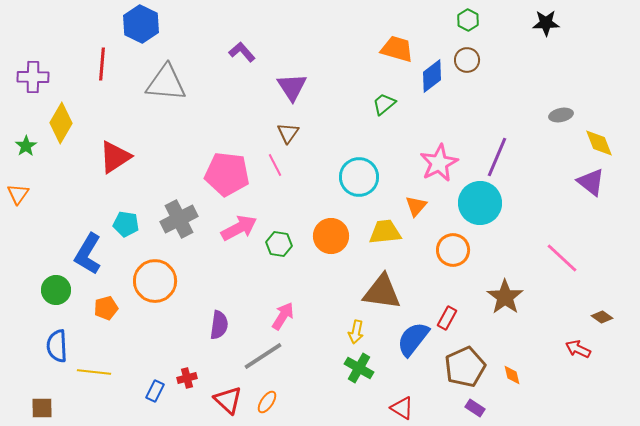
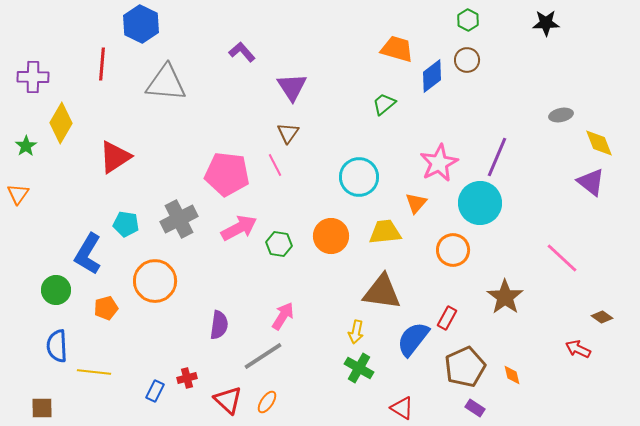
orange triangle at (416, 206): moved 3 px up
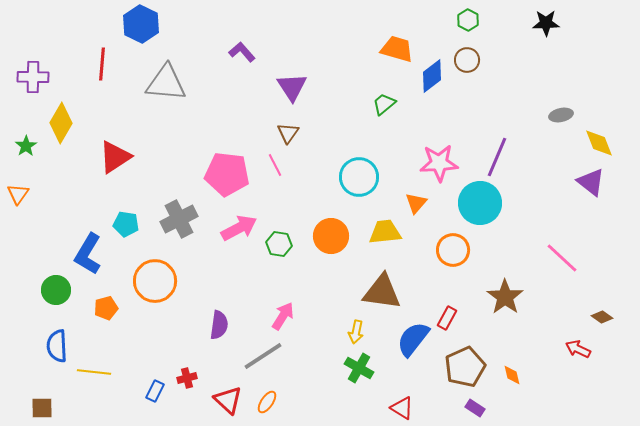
pink star at (439, 163): rotated 24 degrees clockwise
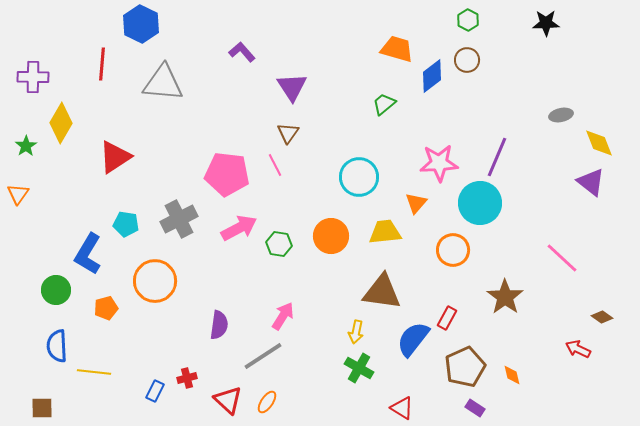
gray triangle at (166, 83): moved 3 px left
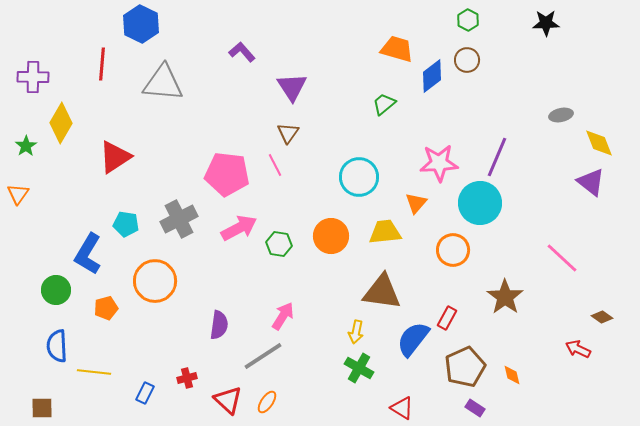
blue rectangle at (155, 391): moved 10 px left, 2 px down
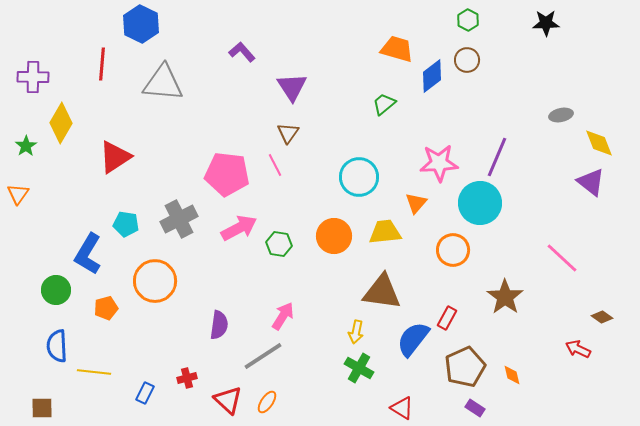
orange circle at (331, 236): moved 3 px right
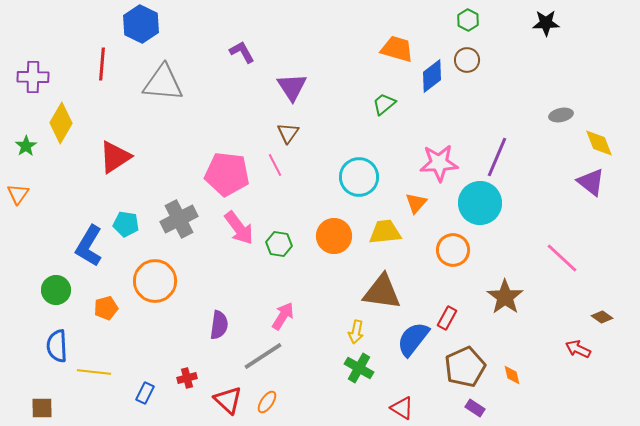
purple L-shape at (242, 52): rotated 12 degrees clockwise
pink arrow at (239, 228): rotated 81 degrees clockwise
blue L-shape at (88, 254): moved 1 px right, 8 px up
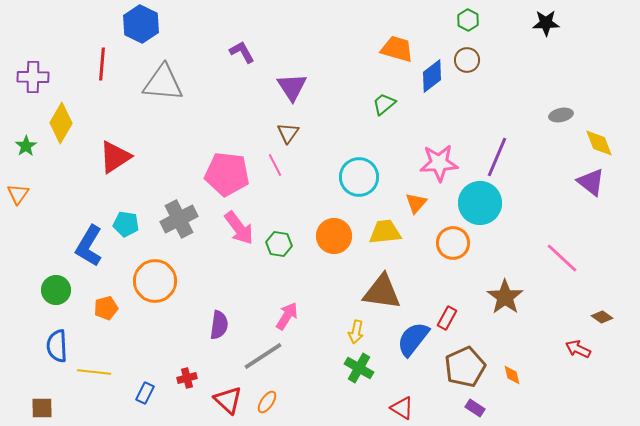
orange circle at (453, 250): moved 7 px up
pink arrow at (283, 316): moved 4 px right
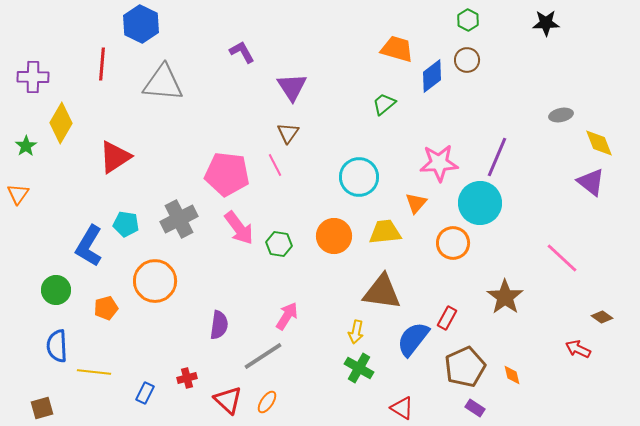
brown square at (42, 408): rotated 15 degrees counterclockwise
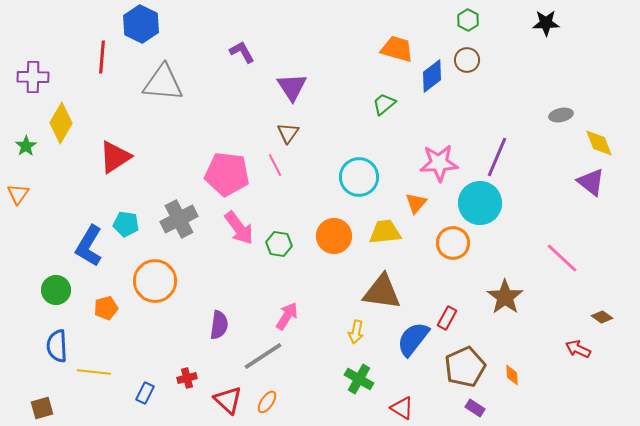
red line at (102, 64): moved 7 px up
green cross at (359, 368): moved 11 px down
orange diamond at (512, 375): rotated 10 degrees clockwise
